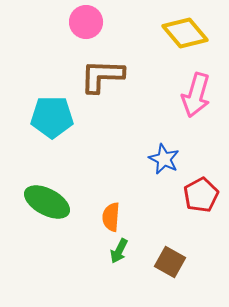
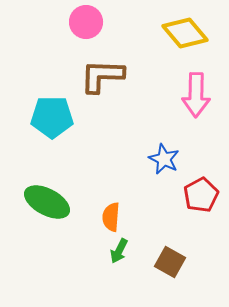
pink arrow: rotated 15 degrees counterclockwise
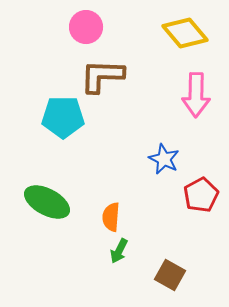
pink circle: moved 5 px down
cyan pentagon: moved 11 px right
brown square: moved 13 px down
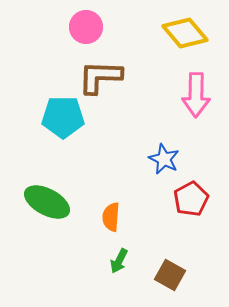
brown L-shape: moved 2 px left, 1 px down
red pentagon: moved 10 px left, 4 px down
green arrow: moved 10 px down
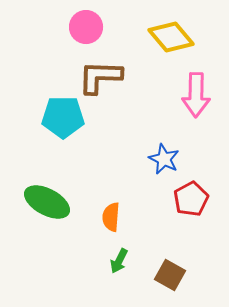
yellow diamond: moved 14 px left, 4 px down
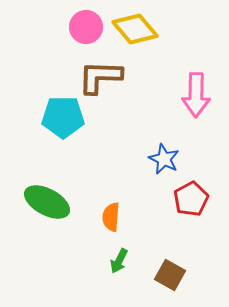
yellow diamond: moved 36 px left, 8 px up
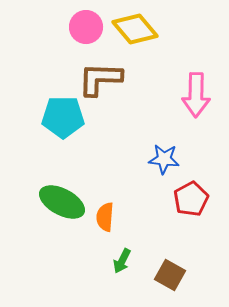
brown L-shape: moved 2 px down
blue star: rotated 20 degrees counterclockwise
green ellipse: moved 15 px right
orange semicircle: moved 6 px left
green arrow: moved 3 px right
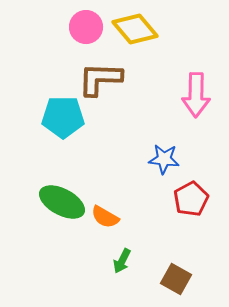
orange semicircle: rotated 64 degrees counterclockwise
brown square: moved 6 px right, 4 px down
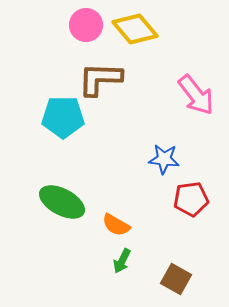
pink circle: moved 2 px up
pink arrow: rotated 39 degrees counterclockwise
red pentagon: rotated 20 degrees clockwise
orange semicircle: moved 11 px right, 8 px down
